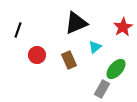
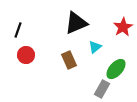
red circle: moved 11 px left
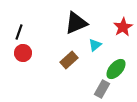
black line: moved 1 px right, 2 px down
cyan triangle: moved 2 px up
red circle: moved 3 px left, 2 px up
brown rectangle: rotated 72 degrees clockwise
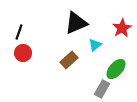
red star: moved 1 px left, 1 px down
